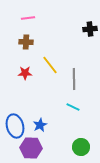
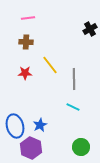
black cross: rotated 24 degrees counterclockwise
purple hexagon: rotated 20 degrees clockwise
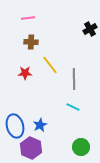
brown cross: moved 5 px right
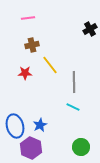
brown cross: moved 1 px right, 3 px down; rotated 16 degrees counterclockwise
gray line: moved 3 px down
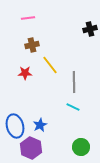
black cross: rotated 16 degrees clockwise
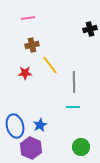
cyan line: rotated 24 degrees counterclockwise
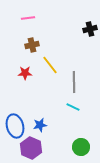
cyan line: rotated 24 degrees clockwise
blue star: rotated 16 degrees clockwise
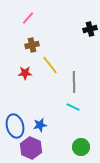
pink line: rotated 40 degrees counterclockwise
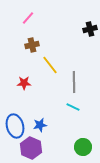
red star: moved 1 px left, 10 px down
green circle: moved 2 px right
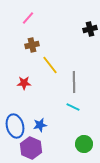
green circle: moved 1 px right, 3 px up
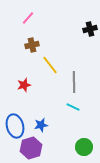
red star: moved 2 px down; rotated 16 degrees counterclockwise
blue star: moved 1 px right
green circle: moved 3 px down
purple hexagon: rotated 20 degrees clockwise
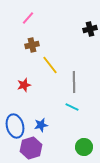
cyan line: moved 1 px left
